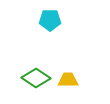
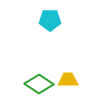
green diamond: moved 3 px right, 6 px down
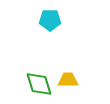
green diamond: rotated 40 degrees clockwise
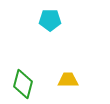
green diamond: moved 16 px left; rotated 32 degrees clockwise
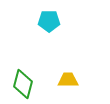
cyan pentagon: moved 1 px left, 1 px down
